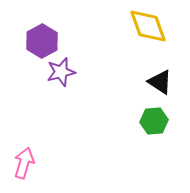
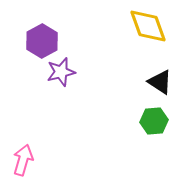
pink arrow: moved 1 px left, 3 px up
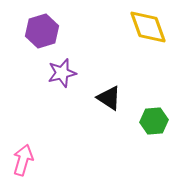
yellow diamond: moved 1 px down
purple hexagon: moved 10 px up; rotated 12 degrees clockwise
purple star: moved 1 px right, 1 px down
black triangle: moved 51 px left, 16 px down
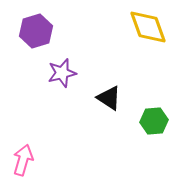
purple hexagon: moved 6 px left
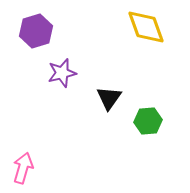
yellow diamond: moved 2 px left
black triangle: rotated 32 degrees clockwise
green hexagon: moved 6 px left
pink arrow: moved 8 px down
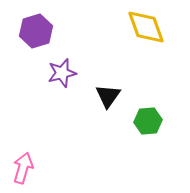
black triangle: moved 1 px left, 2 px up
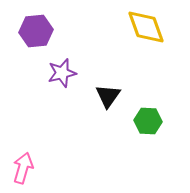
purple hexagon: rotated 12 degrees clockwise
green hexagon: rotated 8 degrees clockwise
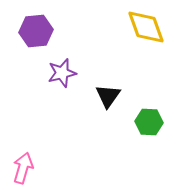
green hexagon: moved 1 px right, 1 px down
